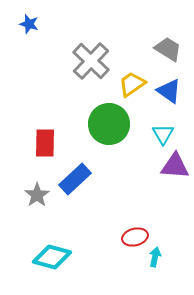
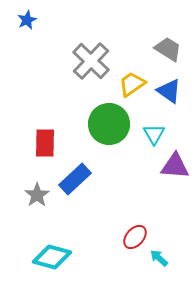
blue star: moved 2 px left, 4 px up; rotated 30 degrees clockwise
cyan triangle: moved 9 px left
red ellipse: rotated 35 degrees counterclockwise
cyan arrow: moved 4 px right, 1 px down; rotated 60 degrees counterclockwise
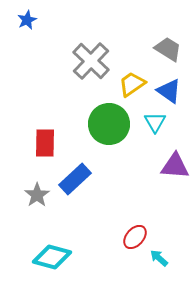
cyan triangle: moved 1 px right, 12 px up
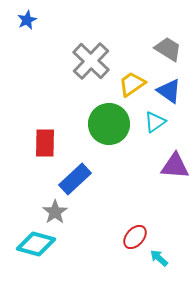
cyan triangle: rotated 25 degrees clockwise
gray star: moved 18 px right, 17 px down
cyan diamond: moved 16 px left, 13 px up
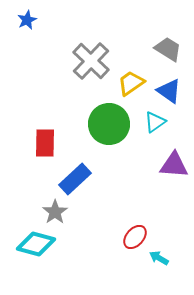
yellow trapezoid: moved 1 px left, 1 px up
purple triangle: moved 1 px left, 1 px up
cyan arrow: rotated 12 degrees counterclockwise
